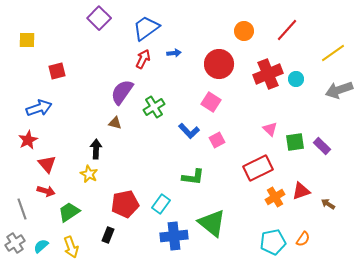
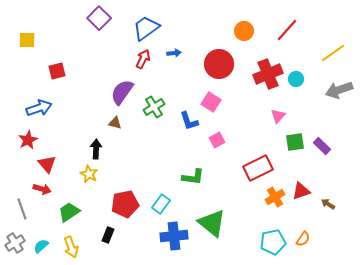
pink triangle at (270, 129): moved 8 px right, 13 px up; rotated 28 degrees clockwise
blue L-shape at (189, 131): moved 10 px up; rotated 25 degrees clockwise
red arrow at (46, 191): moved 4 px left, 2 px up
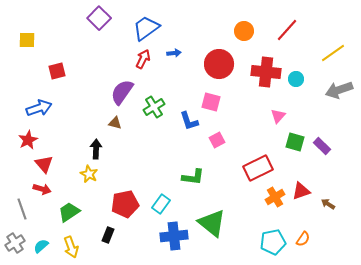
red cross at (268, 74): moved 2 px left, 2 px up; rotated 28 degrees clockwise
pink square at (211, 102): rotated 18 degrees counterclockwise
green square at (295, 142): rotated 24 degrees clockwise
red triangle at (47, 164): moved 3 px left
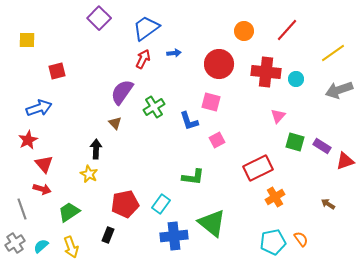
brown triangle at (115, 123): rotated 32 degrees clockwise
purple rectangle at (322, 146): rotated 12 degrees counterclockwise
red triangle at (301, 191): moved 44 px right, 30 px up
orange semicircle at (303, 239): moved 2 px left; rotated 70 degrees counterclockwise
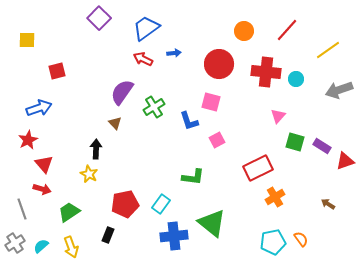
yellow line at (333, 53): moved 5 px left, 3 px up
red arrow at (143, 59): rotated 90 degrees counterclockwise
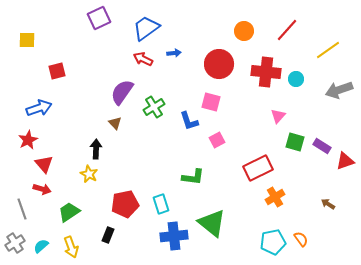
purple square at (99, 18): rotated 20 degrees clockwise
cyan rectangle at (161, 204): rotated 54 degrees counterclockwise
